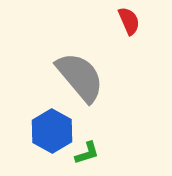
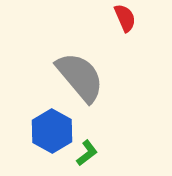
red semicircle: moved 4 px left, 3 px up
green L-shape: rotated 20 degrees counterclockwise
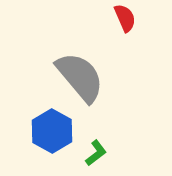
green L-shape: moved 9 px right
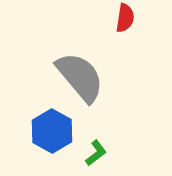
red semicircle: rotated 32 degrees clockwise
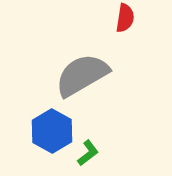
gray semicircle: moved 2 px right, 2 px up; rotated 80 degrees counterclockwise
green L-shape: moved 8 px left
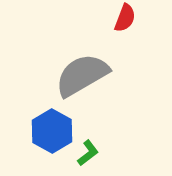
red semicircle: rotated 12 degrees clockwise
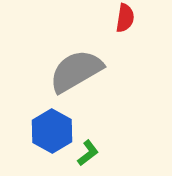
red semicircle: rotated 12 degrees counterclockwise
gray semicircle: moved 6 px left, 4 px up
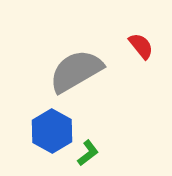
red semicircle: moved 16 px right, 28 px down; rotated 48 degrees counterclockwise
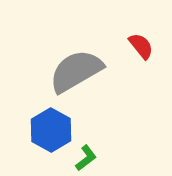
blue hexagon: moved 1 px left, 1 px up
green L-shape: moved 2 px left, 5 px down
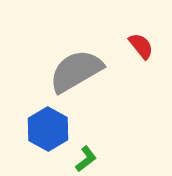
blue hexagon: moved 3 px left, 1 px up
green L-shape: moved 1 px down
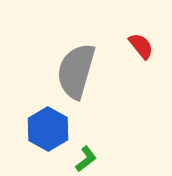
gray semicircle: rotated 44 degrees counterclockwise
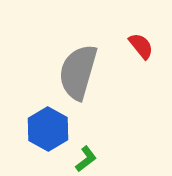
gray semicircle: moved 2 px right, 1 px down
